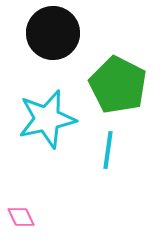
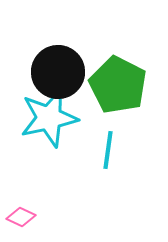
black circle: moved 5 px right, 39 px down
cyan star: moved 2 px right, 1 px up
pink diamond: rotated 40 degrees counterclockwise
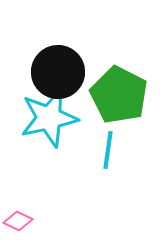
green pentagon: moved 1 px right, 10 px down
pink diamond: moved 3 px left, 4 px down
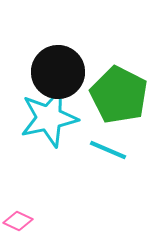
cyan line: rotated 75 degrees counterclockwise
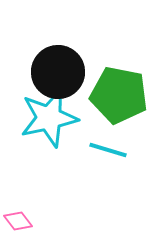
green pentagon: rotated 16 degrees counterclockwise
cyan line: rotated 6 degrees counterclockwise
pink diamond: rotated 28 degrees clockwise
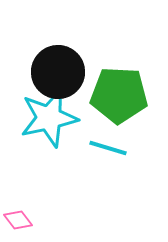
green pentagon: rotated 8 degrees counterclockwise
cyan line: moved 2 px up
pink diamond: moved 1 px up
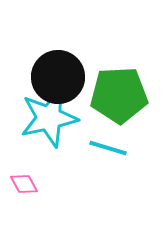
black circle: moved 5 px down
green pentagon: rotated 6 degrees counterclockwise
pink diamond: moved 6 px right, 36 px up; rotated 8 degrees clockwise
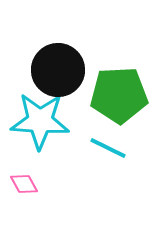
black circle: moved 7 px up
cyan star: moved 9 px left, 3 px down; rotated 16 degrees clockwise
cyan line: rotated 9 degrees clockwise
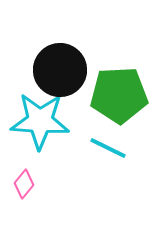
black circle: moved 2 px right
pink diamond: rotated 68 degrees clockwise
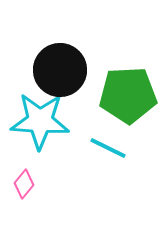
green pentagon: moved 9 px right
